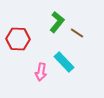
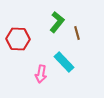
brown line: rotated 40 degrees clockwise
pink arrow: moved 2 px down
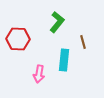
brown line: moved 6 px right, 9 px down
cyan rectangle: moved 2 px up; rotated 50 degrees clockwise
pink arrow: moved 2 px left
